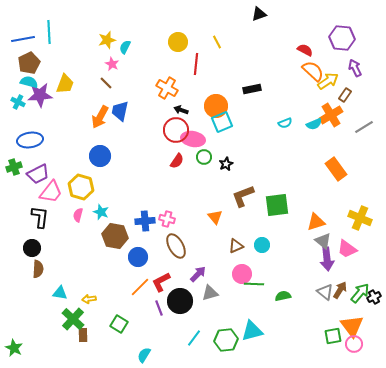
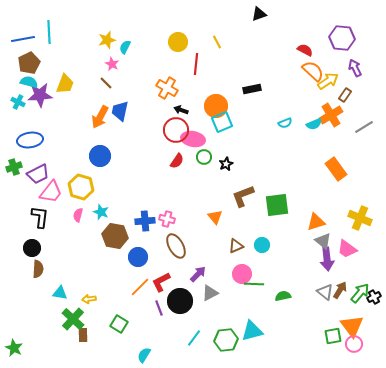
gray triangle at (210, 293): rotated 12 degrees counterclockwise
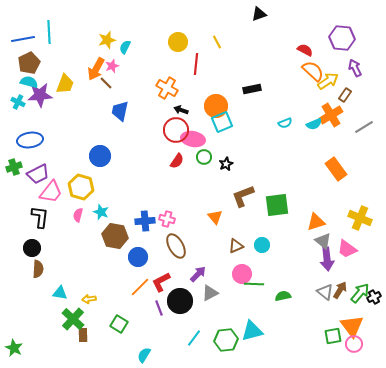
pink star at (112, 64): moved 2 px down; rotated 24 degrees clockwise
orange arrow at (100, 117): moved 4 px left, 48 px up
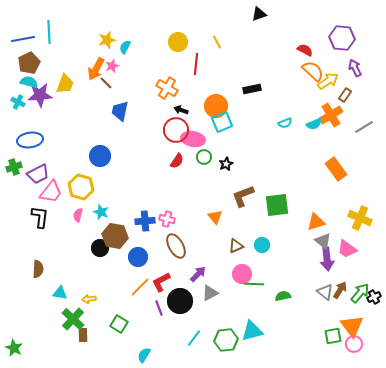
black circle at (32, 248): moved 68 px right
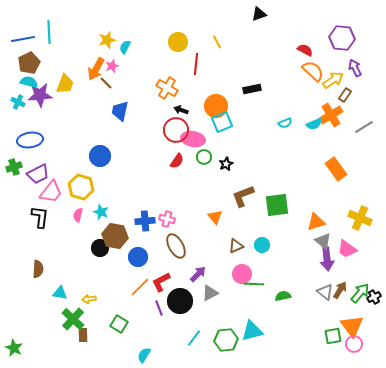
yellow arrow at (328, 81): moved 5 px right, 1 px up
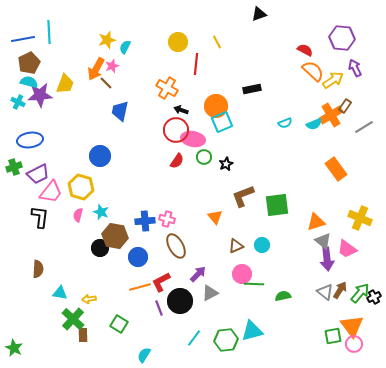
brown rectangle at (345, 95): moved 11 px down
orange line at (140, 287): rotated 30 degrees clockwise
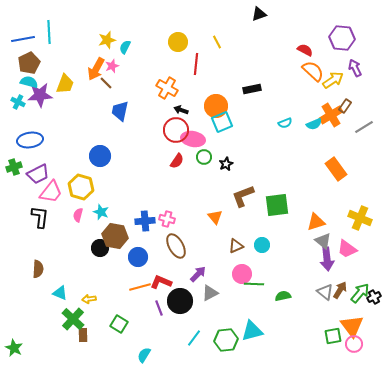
red L-shape at (161, 282): rotated 50 degrees clockwise
cyan triangle at (60, 293): rotated 14 degrees clockwise
